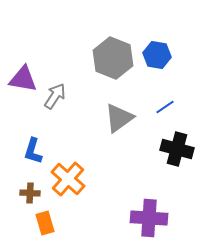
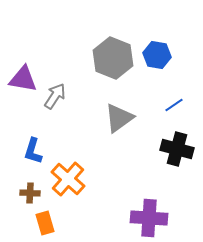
blue line: moved 9 px right, 2 px up
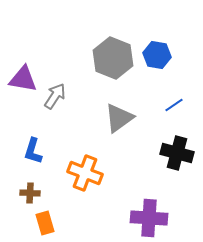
black cross: moved 4 px down
orange cross: moved 17 px right, 6 px up; rotated 20 degrees counterclockwise
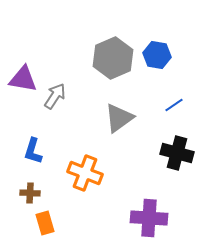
gray hexagon: rotated 15 degrees clockwise
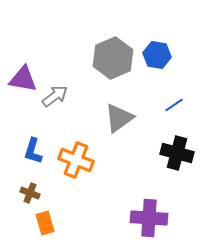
gray arrow: rotated 20 degrees clockwise
orange cross: moved 9 px left, 13 px up
brown cross: rotated 18 degrees clockwise
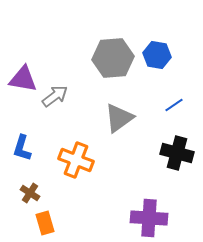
gray hexagon: rotated 18 degrees clockwise
blue L-shape: moved 11 px left, 3 px up
brown cross: rotated 12 degrees clockwise
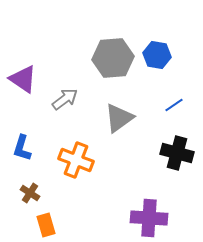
purple triangle: rotated 24 degrees clockwise
gray arrow: moved 10 px right, 3 px down
orange rectangle: moved 1 px right, 2 px down
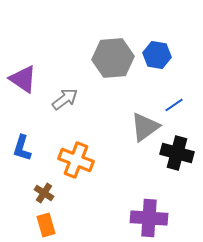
gray triangle: moved 26 px right, 9 px down
brown cross: moved 14 px right
